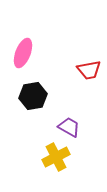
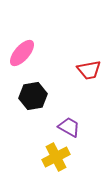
pink ellipse: moved 1 px left; rotated 20 degrees clockwise
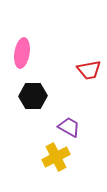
pink ellipse: rotated 32 degrees counterclockwise
black hexagon: rotated 8 degrees clockwise
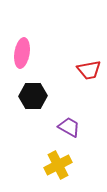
yellow cross: moved 2 px right, 8 px down
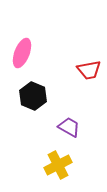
pink ellipse: rotated 12 degrees clockwise
black hexagon: rotated 24 degrees clockwise
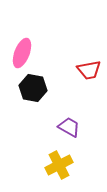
black hexagon: moved 8 px up; rotated 12 degrees counterclockwise
yellow cross: moved 1 px right
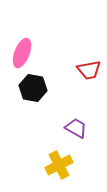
purple trapezoid: moved 7 px right, 1 px down
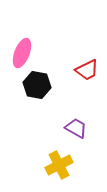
red trapezoid: moved 2 px left; rotated 15 degrees counterclockwise
black hexagon: moved 4 px right, 3 px up
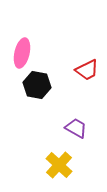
pink ellipse: rotated 8 degrees counterclockwise
yellow cross: rotated 20 degrees counterclockwise
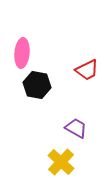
pink ellipse: rotated 8 degrees counterclockwise
yellow cross: moved 2 px right, 3 px up
